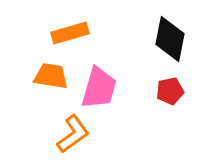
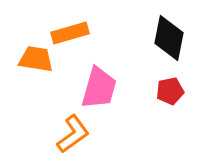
black diamond: moved 1 px left, 1 px up
orange trapezoid: moved 15 px left, 17 px up
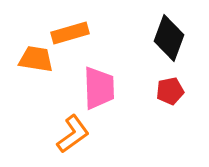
black diamond: rotated 9 degrees clockwise
pink trapezoid: rotated 18 degrees counterclockwise
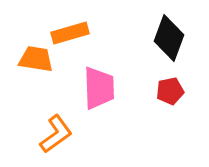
orange L-shape: moved 17 px left
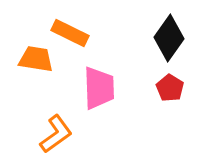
orange rectangle: rotated 42 degrees clockwise
black diamond: rotated 15 degrees clockwise
red pentagon: moved 3 px up; rotated 28 degrees counterclockwise
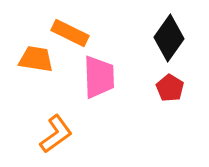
pink trapezoid: moved 11 px up
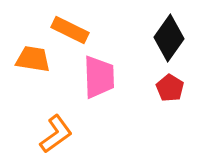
orange rectangle: moved 3 px up
orange trapezoid: moved 3 px left
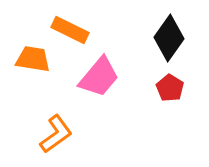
pink trapezoid: rotated 42 degrees clockwise
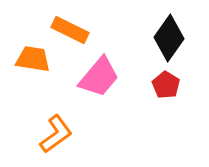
red pentagon: moved 4 px left, 3 px up
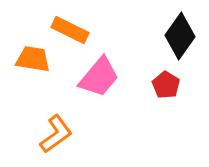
black diamond: moved 11 px right, 2 px up
